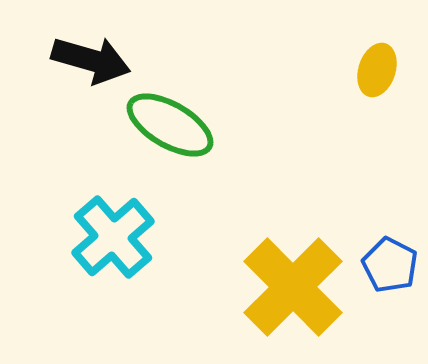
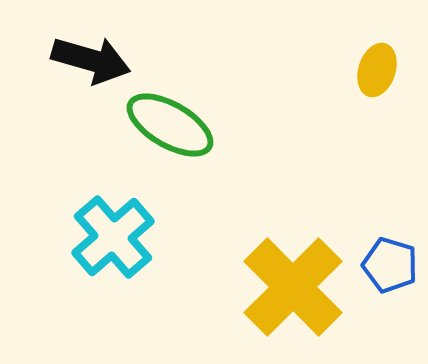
blue pentagon: rotated 10 degrees counterclockwise
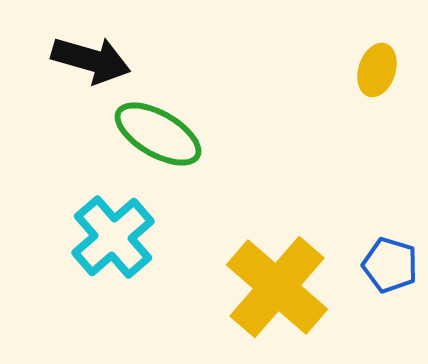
green ellipse: moved 12 px left, 9 px down
yellow cross: moved 16 px left; rotated 4 degrees counterclockwise
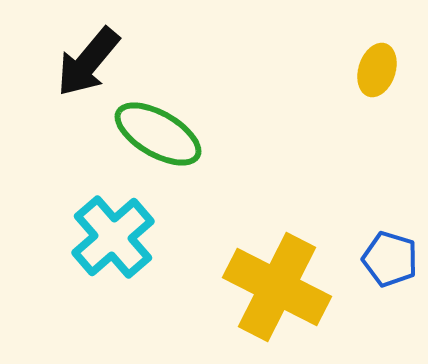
black arrow: moved 3 px left, 2 px down; rotated 114 degrees clockwise
blue pentagon: moved 6 px up
yellow cross: rotated 14 degrees counterclockwise
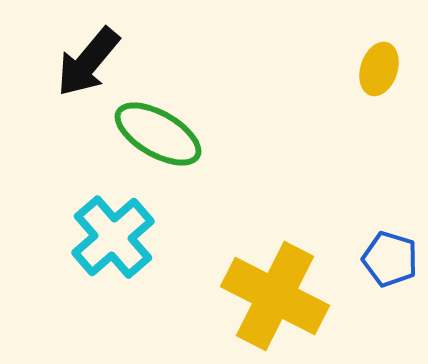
yellow ellipse: moved 2 px right, 1 px up
yellow cross: moved 2 px left, 9 px down
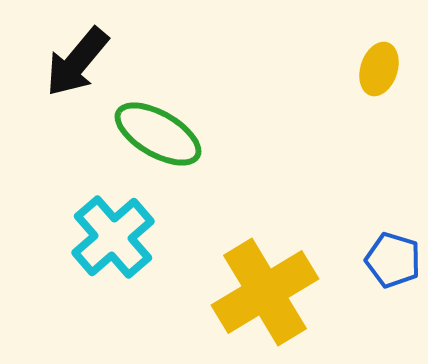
black arrow: moved 11 px left
blue pentagon: moved 3 px right, 1 px down
yellow cross: moved 10 px left, 4 px up; rotated 32 degrees clockwise
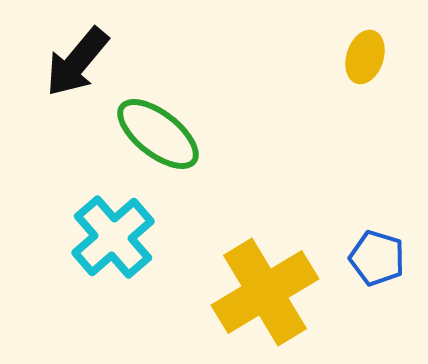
yellow ellipse: moved 14 px left, 12 px up
green ellipse: rotated 8 degrees clockwise
blue pentagon: moved 16 px left, 2 px up
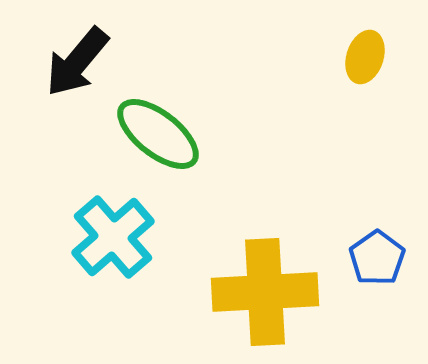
blue pentagon: rotated 20 degrees clockwise
yellow cross: rotated 28 degrees clockwise
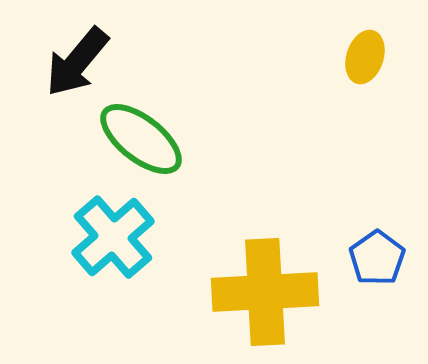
green ellipse: moved 17 px left, 5 px down
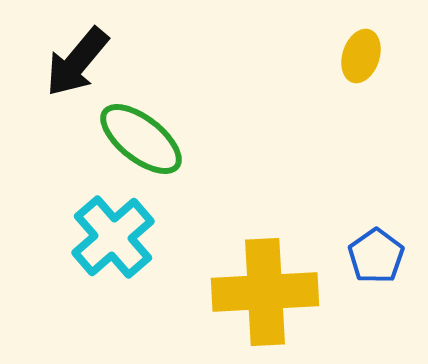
yellow ellipse: moved 4 px left, 1 px up
blue pentagon: moved 1 px left, 2 px up
